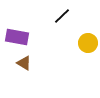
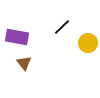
black line: moved 11 px down
brown triangle: rotated 21 degrees clockwise
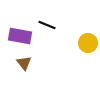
black line: moved 15 px left, 2 px up; rotated 66 degrees clockwise
purple rectangle: moved 3 px right, 1 px up
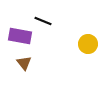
black line: moved 4 px left, 4 px up
yellow circle: moved 1 px down
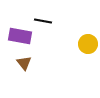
black line: rotated 12 degrees counterclockwise
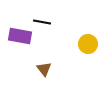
black line: moved 1 px left, 1 px down
brown triangle: moved 20 px right, 6 px down
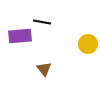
purple rectangle: rotated 15 degrees counterclockwise
